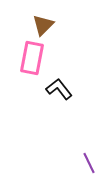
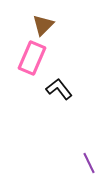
pink rectangle: rotated 12 degrees clockwise
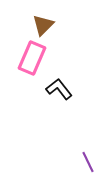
purple line: moved 1 px left, 1 px up
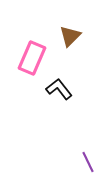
brown triangle: moved 27 px right, 11 px down
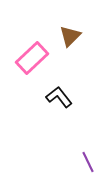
pink rectangle: rotated 24 degrees clockwise
black L-shape: moved 8 px down
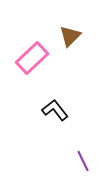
black L-shape: moved 4 px left, 13 px down
purple line: moved 5 px left, 1 px up
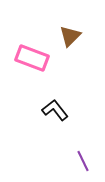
pink rectangle: rotated 64 degrees clockwise
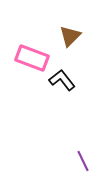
black L-shape: moved 7 px right, 30 px up
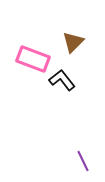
brown triangle: moved 3 px right, 6 px down
pink rectangle: moved 1 px right, 1 px down
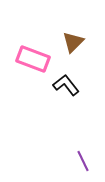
black L-shape: moved 4 px right, 5 px down
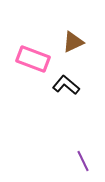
brown triangle: rotated 20 degrees clockwise
black L-shape: rotated 12 degrees counterclockwise
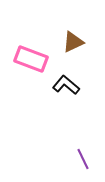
pink rectangle: moved 2 px left
purple line: moved 2 px up
